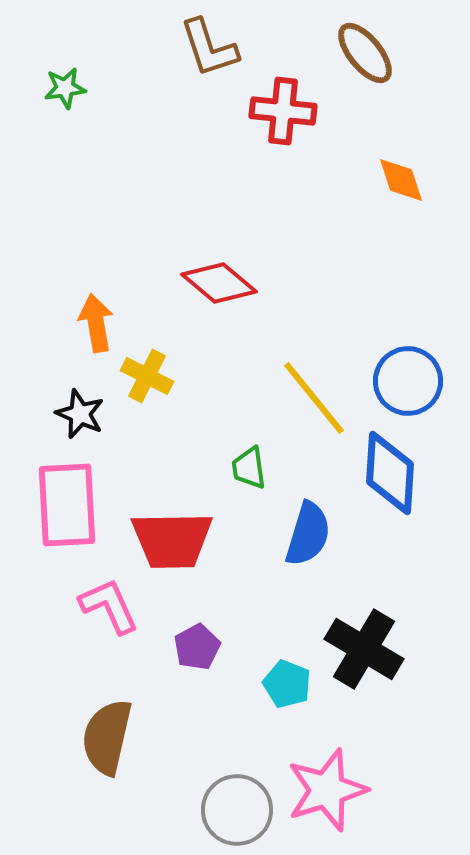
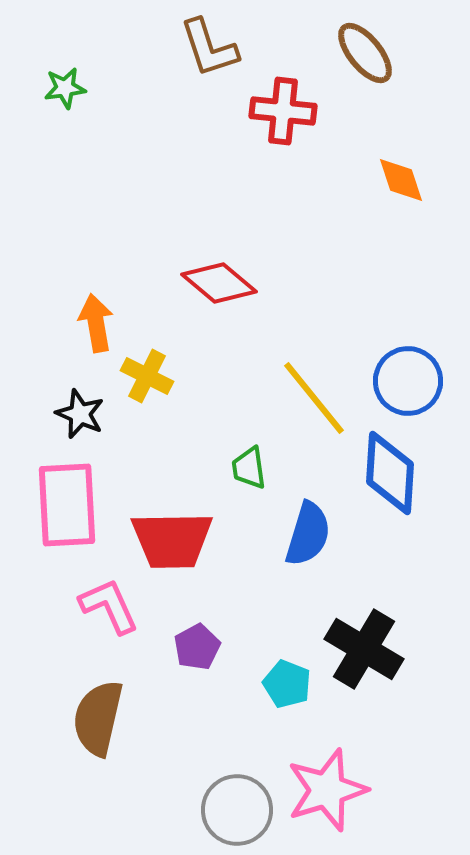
brown semicircle: moved 9 px left, 19 px up
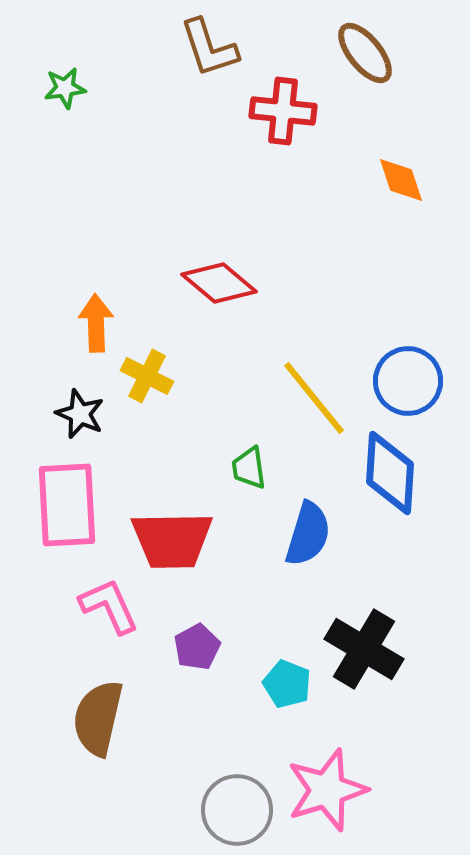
orange arrow: rotated 8 degrees clockwise
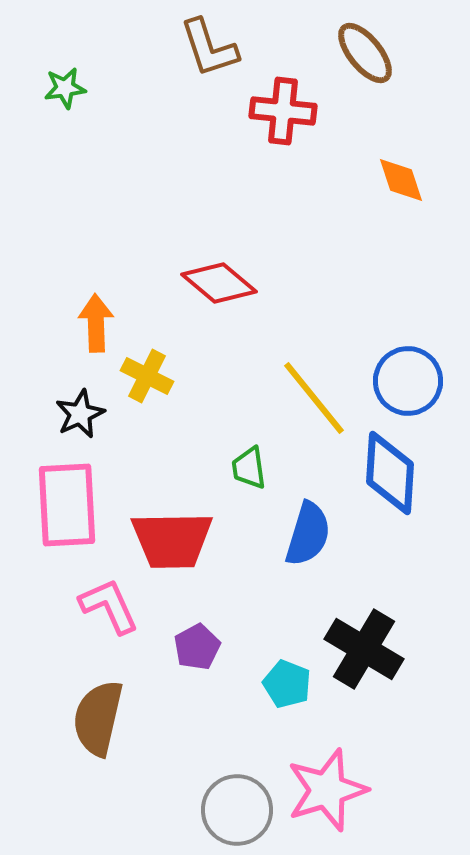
black star: rotated 24 degrees clockwise
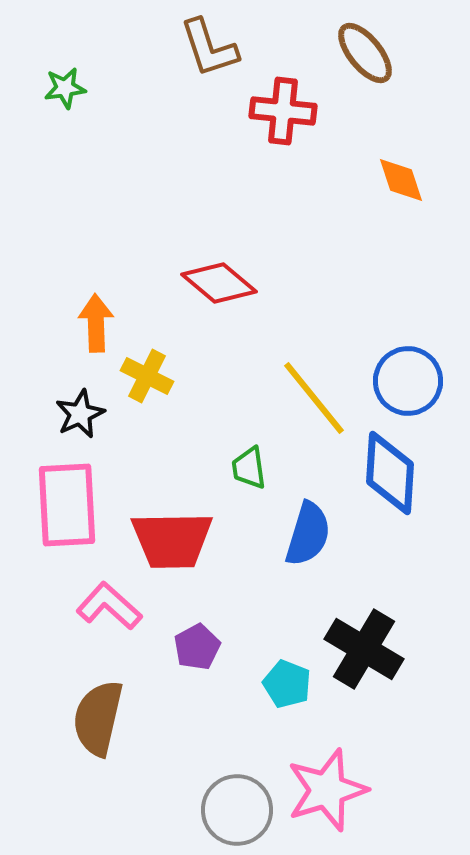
pink L-shape: rotated 24 degrees counterclockwise
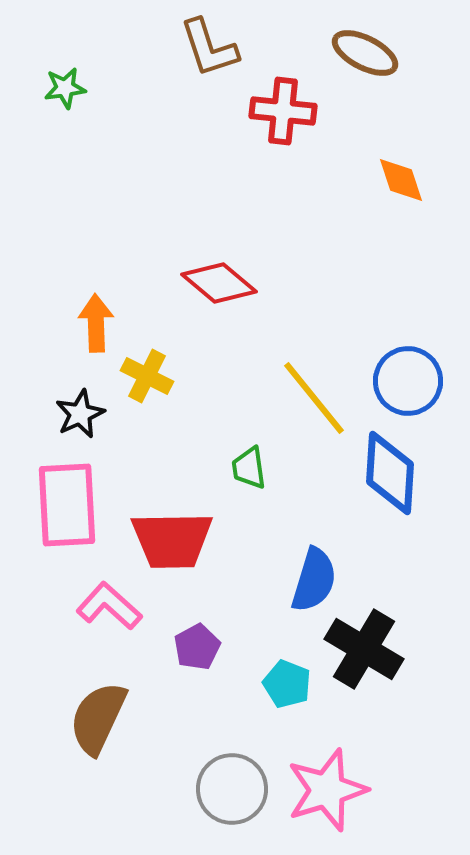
brown ellipse: rotated 24 degrees counterclockwise
blue semicircle: moved 6 px right, 46 px down
brown semicircle: rotated 12 degrees clockwise
gray circle: moved 5 px left, 21 px up
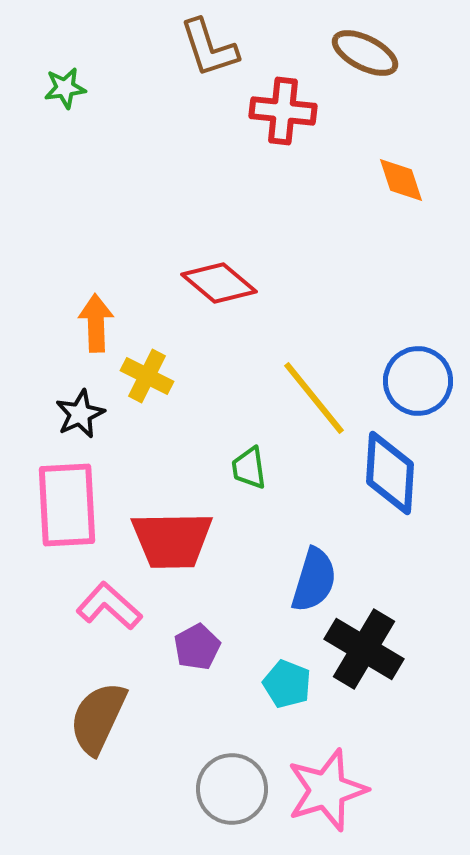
blue circle: moved 10 px right
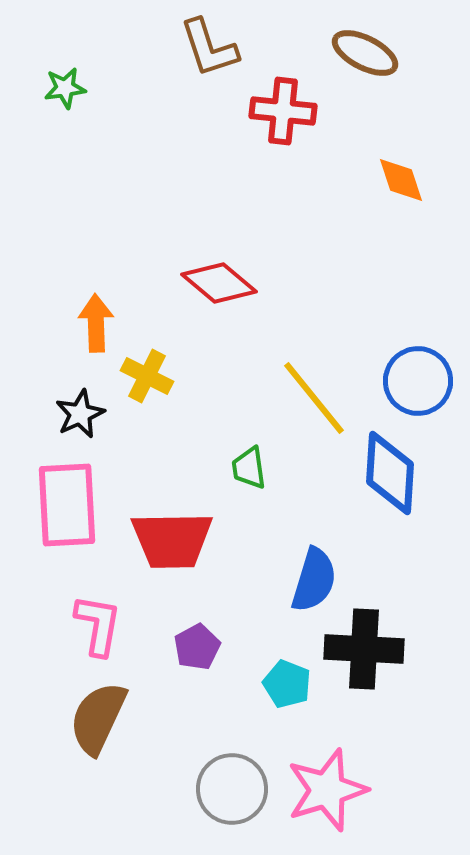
pink L-shape: moved 11 px left, 19 px down; rotated 58 degrees clockwise
black cross: rotated 28 degrees counterclockwise
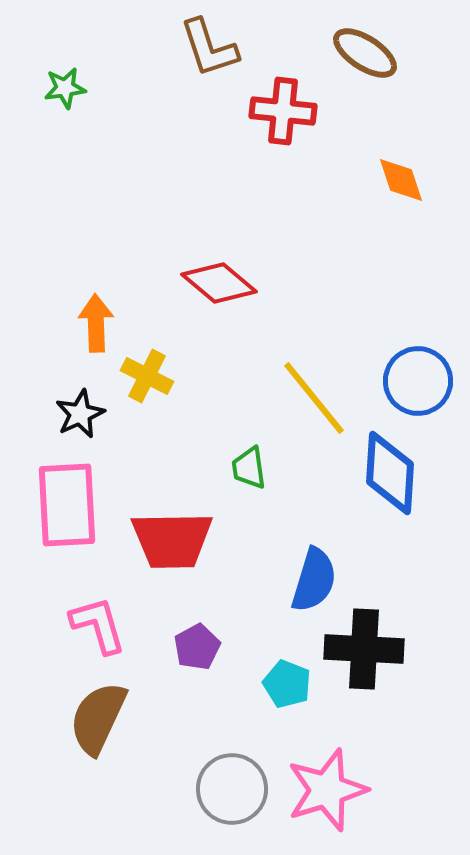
brown ellipse: rotated 6 degrees clockwise
pink L-shape: rotated 26 degrees counterclockwise
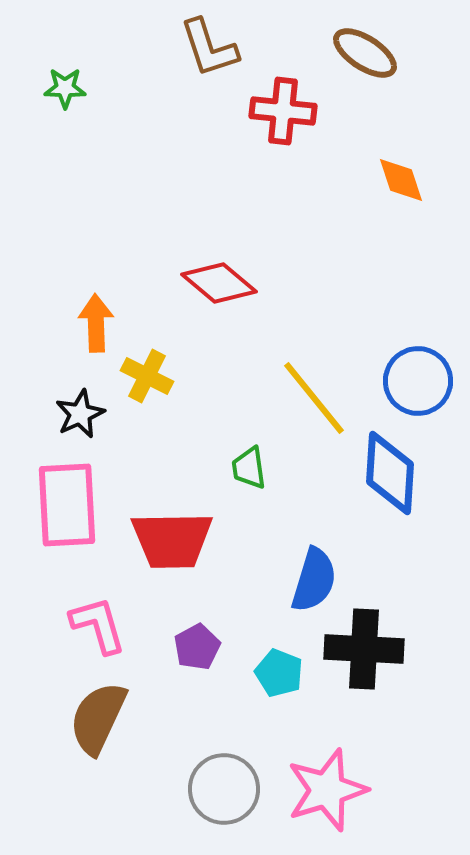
green star: rotated 9 degrees clockwise
cyan pentagon: moved 8 px left, 11 px up
gray circle: moved 8 px left
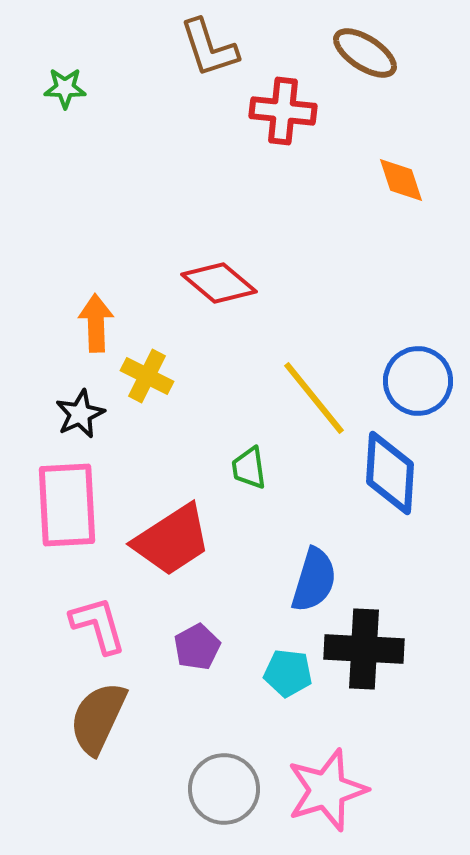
red trapezoid: rotated 32 degrees counterclockwise
cyan pentagon: moved 9 px right; rotated 15 degrees counterclockwise
